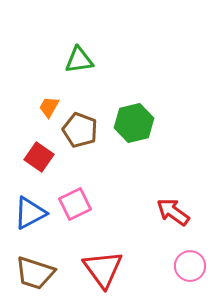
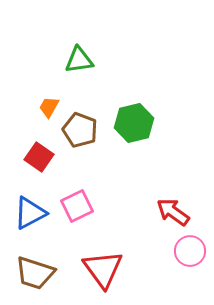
pink square: moved 2 px right, 2 px down
pink circle: moved 15 px up
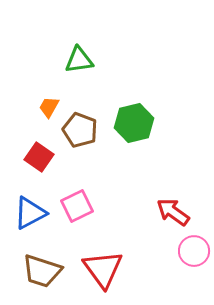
pink circle: moved 4 px right
brown trapezoid: moved 7 px right, 2 px up
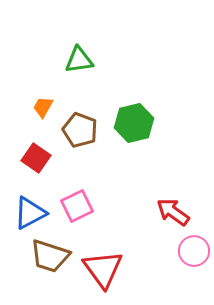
orange trapezoid: moved 6 px left
red square: moved 3 px left, 1 px down
brown trapezoid: moved 8 px right, 15 px up
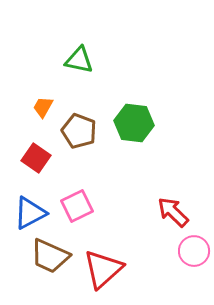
green triangle: rotated 20 degrees clockwise
green hexagon: rotated 21 degrees clockwise
brown pentagon: moved 1 px left, 1 px down
red arrow: rotated 8 degrees clockwise
brown trapezoid: rotated 6 degrees clockwise
red triangle: rotated 24 degrees clockwise
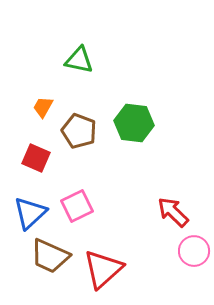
red square: rotated 12 degrees counterclockwise
blue triangle: rotated 15 degrees counterclockwise
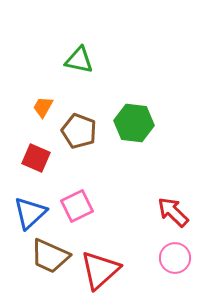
pink circle: moved 19 px left, 7 px down
red triangle: moved 3 px left, 1 px down
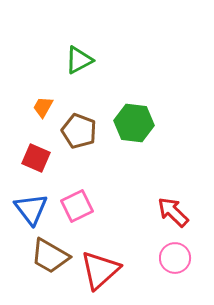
green triangle: rotated 40 degrees counterclockwise
blue triangle: moved 1 px right, 4 px up; rotated 24 degrees counterclockwise
brown trapezoid: rotated 6 degrees clockwise
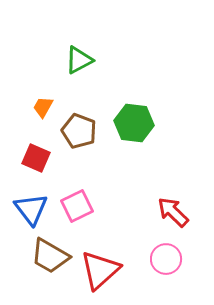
pink circle: moved 9 px left, 1 px down
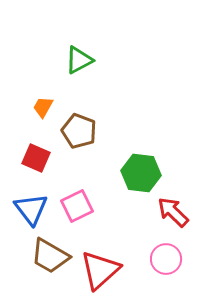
green hexagon: moved 7 px right, 50 px down
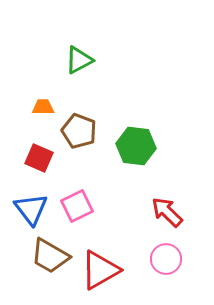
orange trapezoid: rotated 60 degrees clockwise
red square: moved 3 px right
green hexagon: moved 5 px left, 27 px up
red arrow: moved 6 px left
red triangle: rotated 12 degrees clockwise
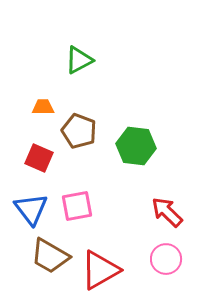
pink square: rotated 16 degrees clockwise
